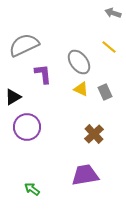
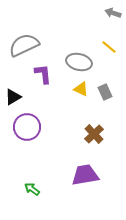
gray ellipse: rotated 40 degrees counterclockwise
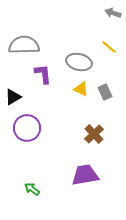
gray semicircle: rotated 24 degrees clockwise
purple circle: moved 1 px down
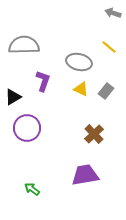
purple L-shape: moved 7 px down; rotated 25 degrees clockwise
gray rectangle: moved 1 px right, 1 px up; rotated 63 degrees clockwise
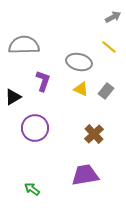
gray arrow: moved 4 px down; rotated 133 degrees clockwise
purple circle: moved 8 px right
